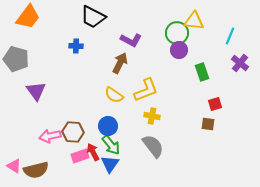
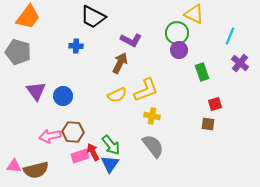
yellow triangle: moved 7 px up; rotated 20 degrees clockwise
gray pentagon: moved 2 px right, 7 px up
yellow semicircle: moved 3 px right; rotated 60 degrees counterclockwise
blue circle: moved 45 px left, 30 px up
pink triangle: rotated 28 degrees counterclockwise
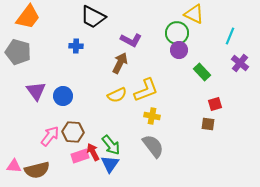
green rectangle: rotated 24 degrees counterclockwise
pink arrow: rotated 140 degrees clockwise
brown semicircle: moved 1 px right
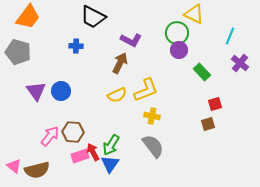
blue circle: moved 2 px left, 5 px up
brown square: rotated 24 degrees counterclockwise
green arrow: rotated 70 degrees clockwise
pink triangle: rotated 35 degrees clockwise
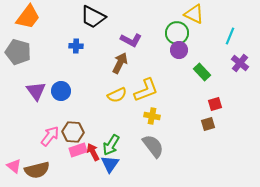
pink rectangle: moved 2 px left, 6 px up
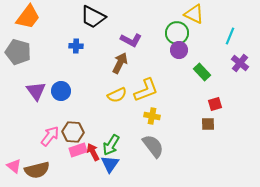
brown square: rotated 16 degrees clockwise
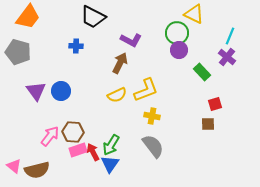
purple cross: moved 13 px left, 6 px up
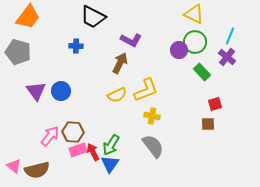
green circle: moved 18 px right, 9 px down
